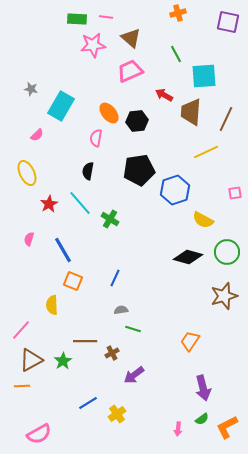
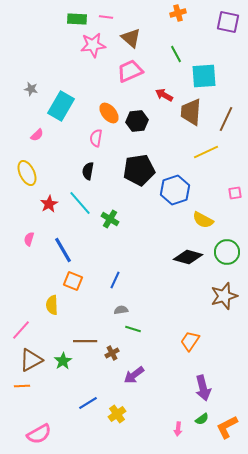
blue line at (115, 278): moved 2 px down
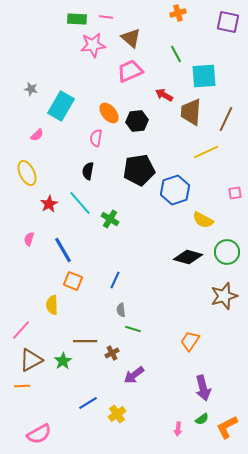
gray semicircle at (121, 310): rotated 88 degrees counterclockwise
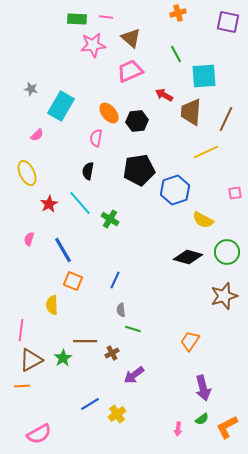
pink line at (21, 330): rotated 35 degrees counterclockwise
green star at (63, 361): moved 3 px up
blue line at (88, 403): moved 2 px right, 1 px down
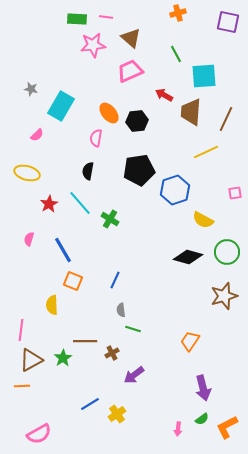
yellow ellipse at (27, 173): rotated 50 degrees counterclockwise
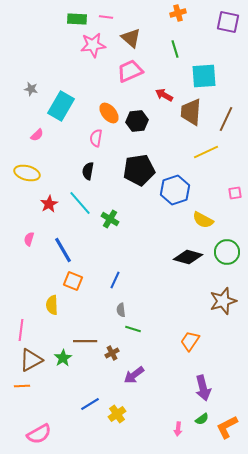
green line at (176, 54): moved 1 px left, 5 px up; rotated 12 degrees clockwise
brown star at (224, 296): moved 1 px left, 5 px down
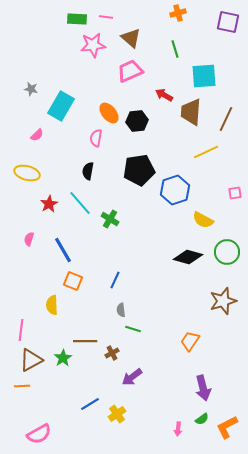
purple arrow at (134, 375): moved 2 px left, 2 px down
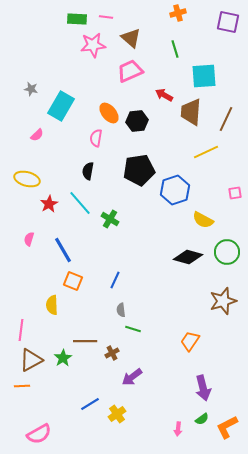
yellow ellipse at (27, 173): moved 6 px down
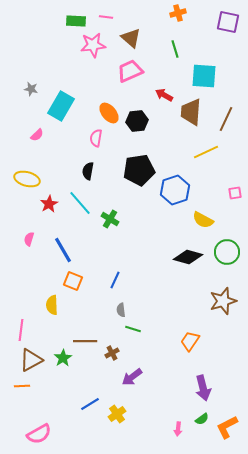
green rectangle at (77, 19): moved 1 px left, 2 px down
cyan square at (204, 76): rotated 8 degrees clockwise
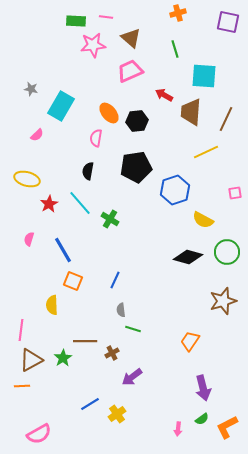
black pentagon at (139, 170): moved 3 px left, 3 px up
